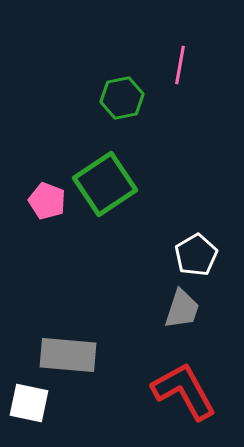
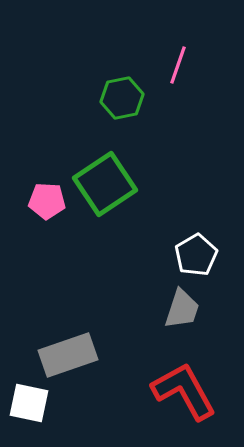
pink line: moved 2 px left; rotated 9 degrees clockwise
pink pentagon: rotated 18 degrees counterclockwise
gray rectangle: rotated 24 degrees counterclockwise
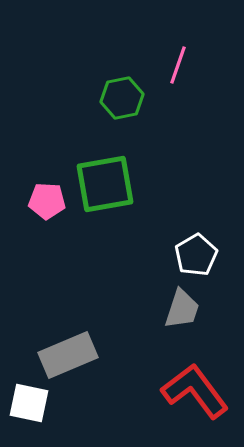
green square: rotated 24 degrees clockwise
gray rectangle: rotated 4 degrees counterclockwise
red L-shape: moved 11 px right; rotated 8 degrees counterclockwise
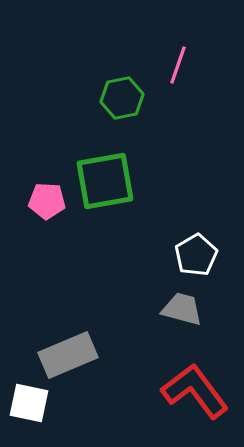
green square: moved 3 px up
gray trapezoid: rotated 93 degrees counterclockwise
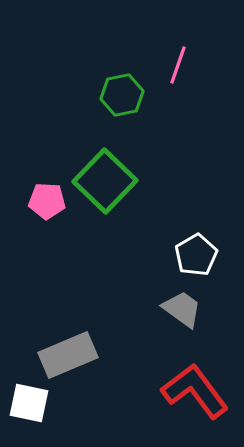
green hexagon: moved 3 px up
green square: rotated 36 degrees counterclockwise
gray trapezoid: rotated 21 degrees clockwise
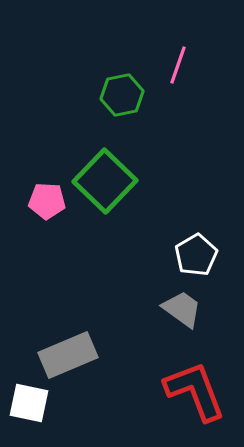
red L-shape: rotated 16 degrees clockwise
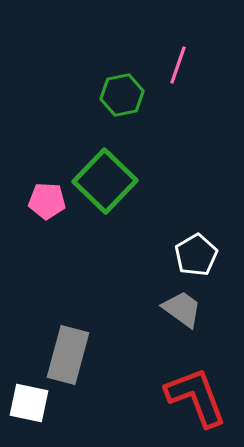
gray rectangle: rotated 52 degrees counterclockwise
red L-shape: moved 1 px right, 6 px down
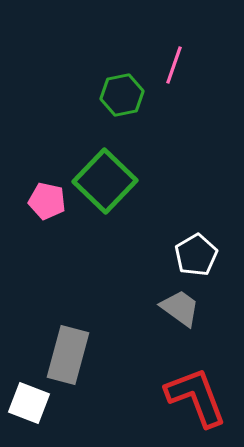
pink line: moved 4 px left
pink pentagon: rotated 9 degrees clockwise
gray trapezoid: moved 2 px left, 1 px up
white square: rotated 9 degrees clockwise
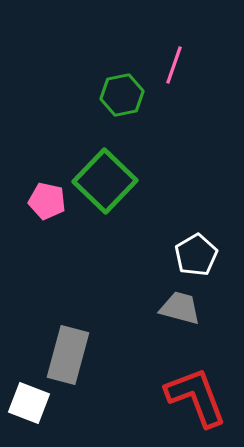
gray trapezoid: rotated 21 degrees counterclockwise
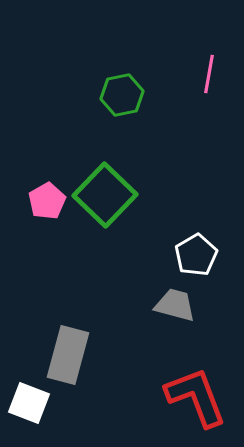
pink line: moved 35 px right, 9 px down; rotated 9 degrees counterclockwise
green square: moved 14 px down
pink pentagon: rotated 30 degrees clockwise
gray trapezoid: moved 5 px left, 3 px up
